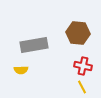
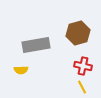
brown hexagon: rotated 20 degrees counterclockwise
gray rectangle: moved 2 px right
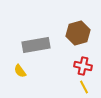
yellow semicircle: moved 1 px left, 1 px down; rotated 56 degrees clockwise
yellow line: moved 2 px right
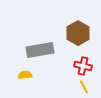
brown hexagon: rotated 15 degrees counterclockwise
gray rectangle: moved 4 px right, 5 px down
yellow semicircle: moved 5 px right, 4 px down; rotated 120 degrees clockwise
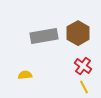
gray rectangle: moved 4 px right, 14 px up
red cross: rotated 24 degrees clockwise
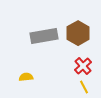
red cross: rotated 12 degrees clockwise
yellow semicircle: moved 1 px right, 2 px down
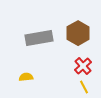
gray rectangle: moved 5 px left, 2 px down
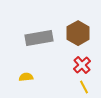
red cross: moved 1 px left, 1 px up
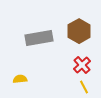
brown hexagon: moved 1 px right, 2 px up
yellow semicircle: moved 6 px left, 2 px down
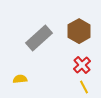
gray rectangle: rotated 32 degrees counterclockwise
